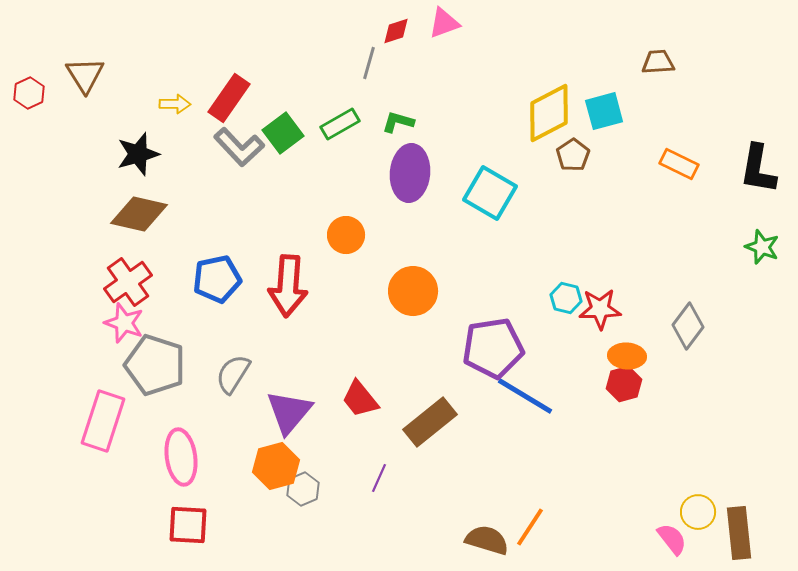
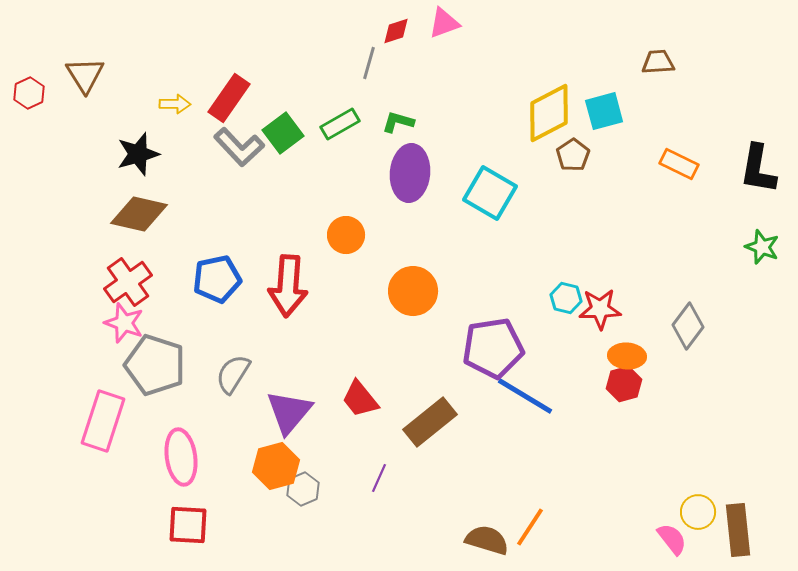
brown rectangle at (739, 533): moved 1 px left, 3 px up
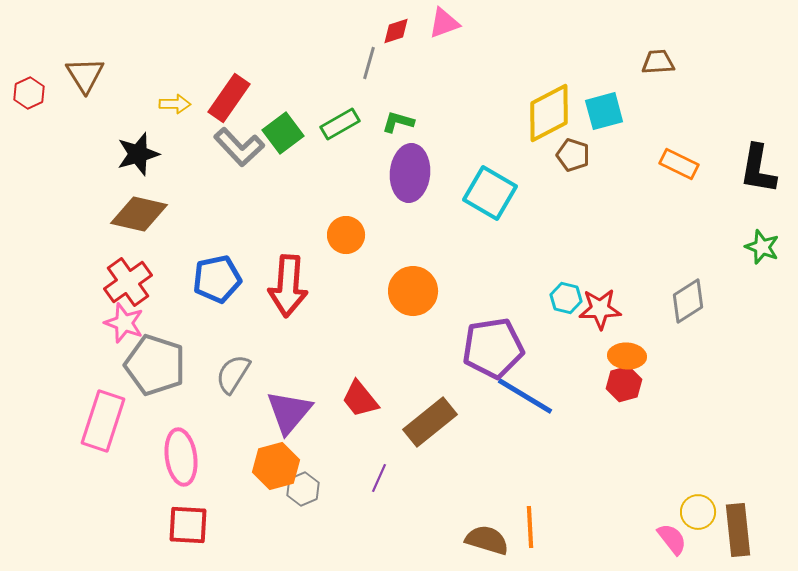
brown pentagon at (573, 155): rotated 20 degrees counterclockwise
gray diamond at (688, 326): moved 25 px up; rotated 21 degrees clockwise
orange line at (530, 527): rotated 36 degrees counterclockwise
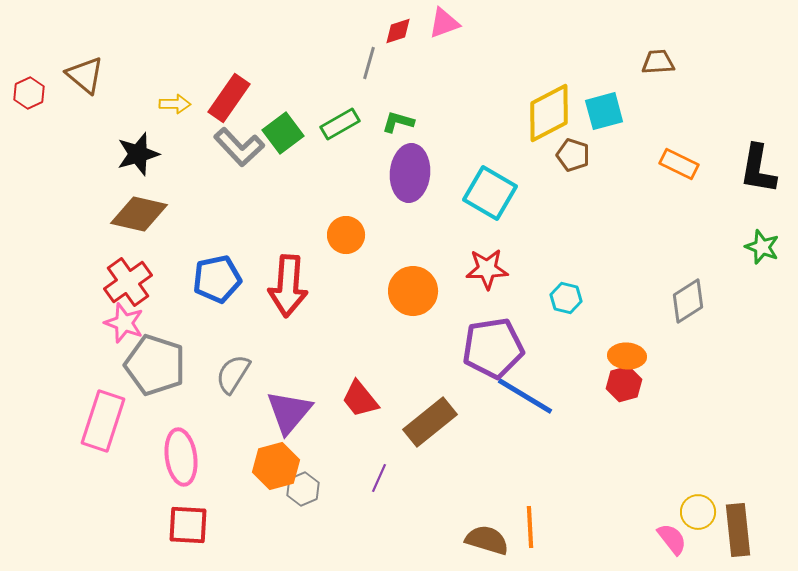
red diamond at (396, 31): moved 2 px right
brown triangle at (85, 75): rotated 18 degrees counterclockwise
red star at (600, 309): moved 113 px left, 40 px up
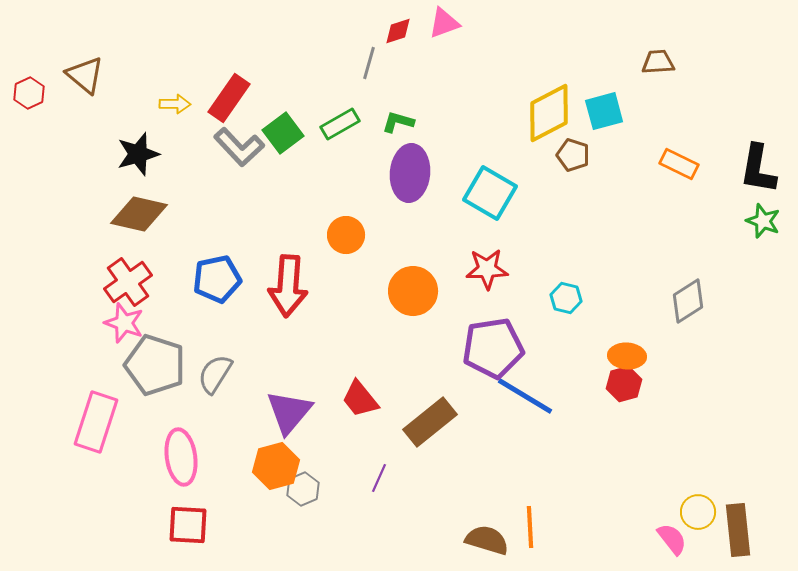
green star at (762, 247): moved 1 px right, 26 px up
gray semicircle at (233, 374): moved 18 px left
pink rectangle at (103, 421): moved 7 px left, 1 px down
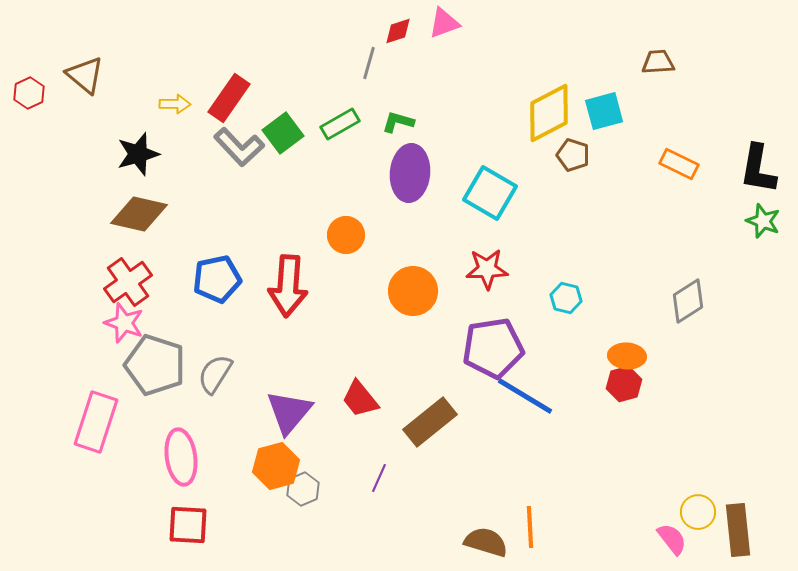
brown semicircle at (487, 540): moved 1 px left, 2 px down
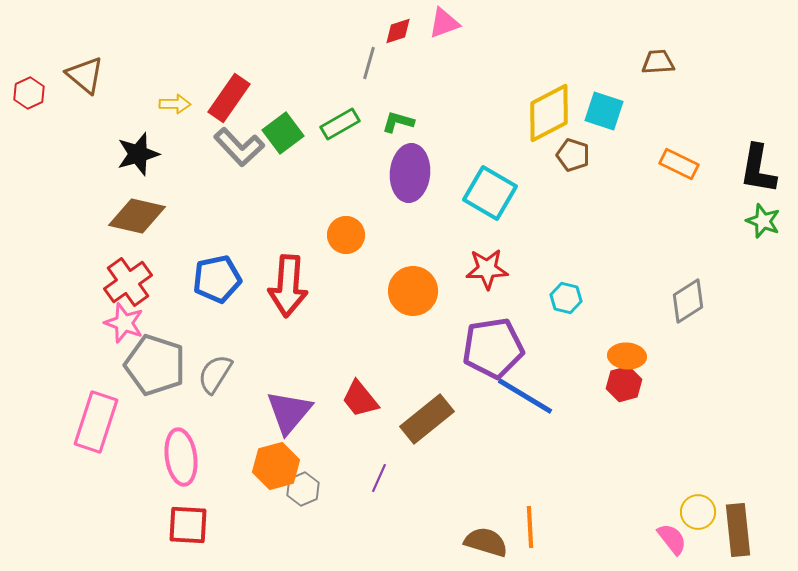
cyan square at (604, 111): rotated 33 degrees clockwise
brown diamond at (139, 214): moved 2 px left, 2 px down
brown rectangle at (430, 422): moved 3 px left, 3 px up
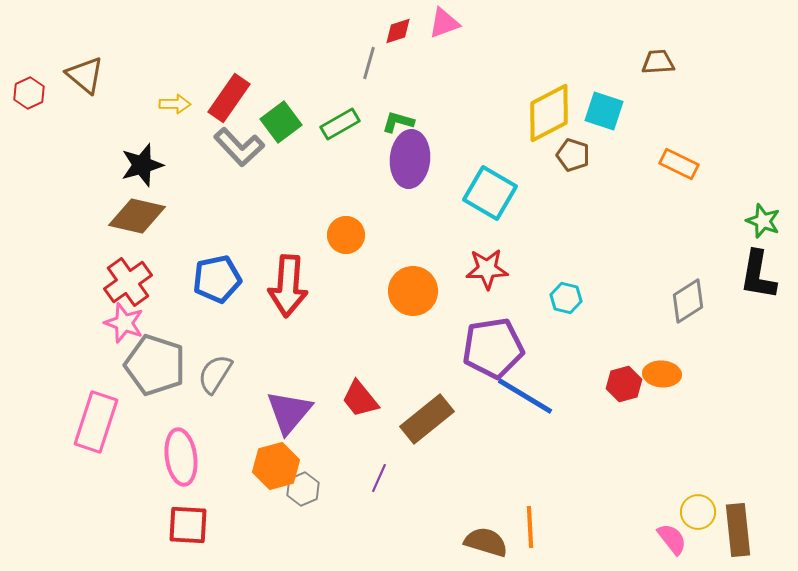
green square at (283, 133): moved 2 px left, 11 px up
black star at (138, 154): moved 4 px right, 11 px down
black L-shape at (758, 169): moved 106 px down
purple ellipse at (410, 173): moved 14 px up
orange ellipse at (627, 356): moved 35 px right, 18 px down
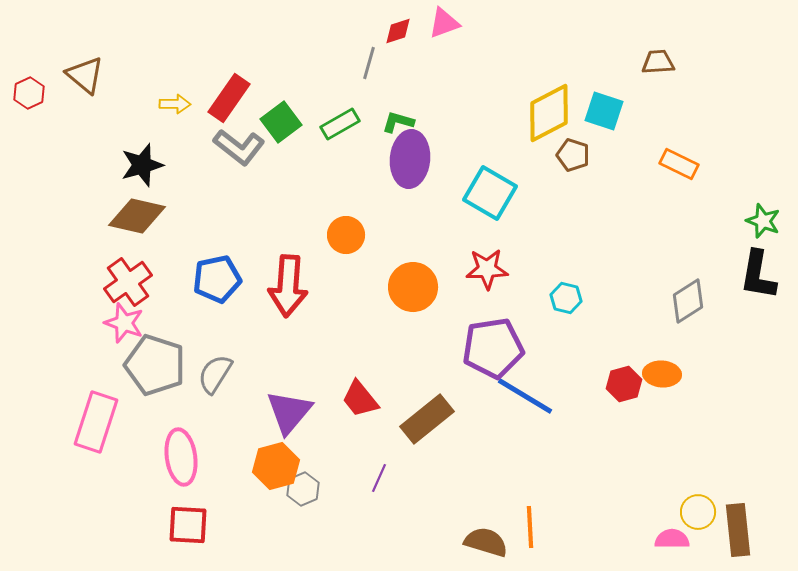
gray L-shape at (239, 147): rotated 9 degrees counterclockwise
orange circle at (413, 291): moved 4 px up
pink semicircle at (672, 539): rotated 52 degrees counterclockwise
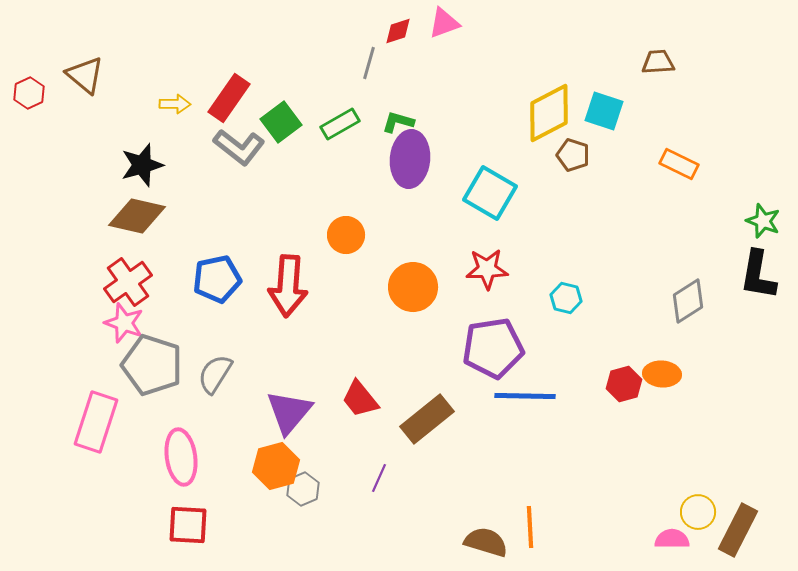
gray pentagon at (155, 365): moved 3 px left
blue line at (525, 396): rotated 30 degrees counterclockwise
brown rectangle at (738, 530): rotated 33 degrees clockwise
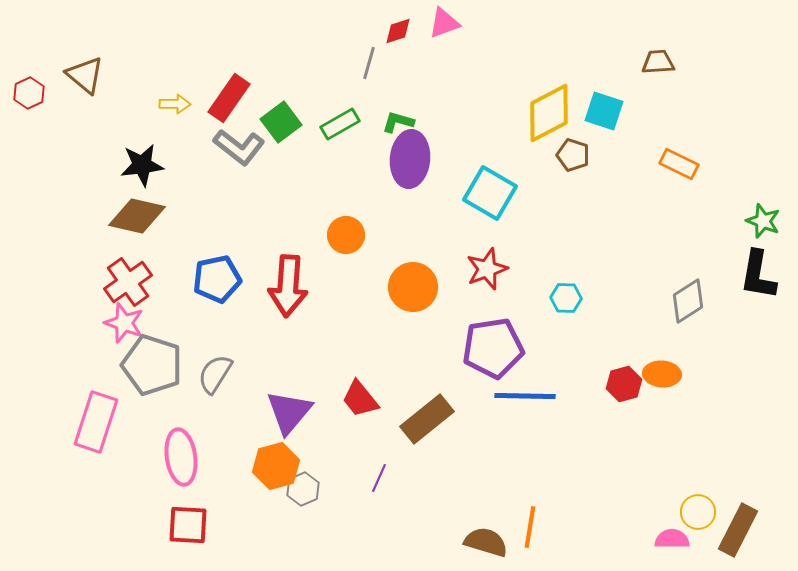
black star at (142, 165): rotated 9 degrees clockwise
red star at (487, 269): rotated 18 degrees counterclockwise
cyan hexagon at (566, 298): rotated 12 degrees counterclockwise
orange line at (530, 527): rotated 12 degrees clockwise
